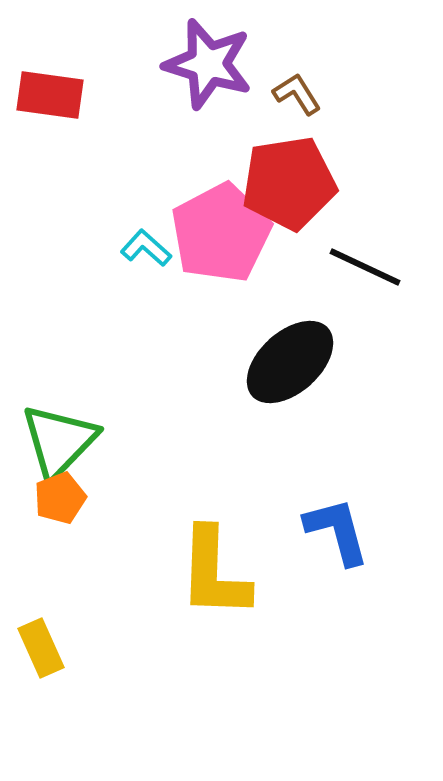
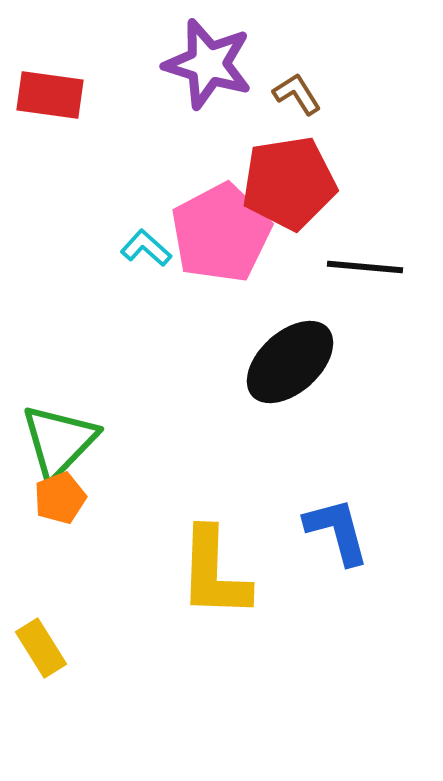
black line: rotated 20 degrees counterclockwise
yellow rectangle: rotated 8 degrees counterclockwise
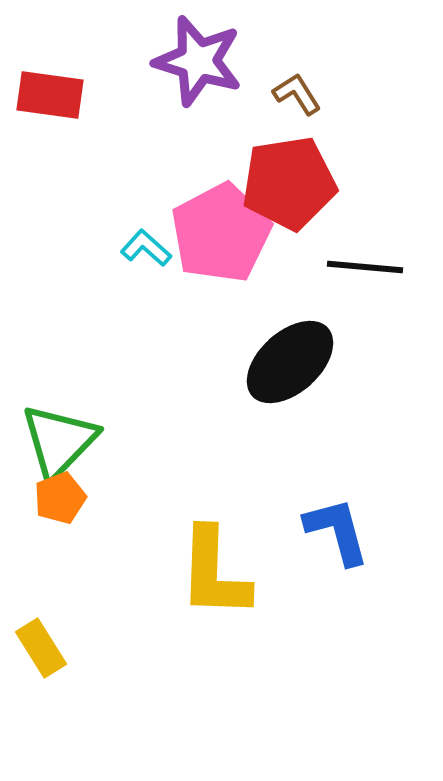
purple star: moved 10 px left, 3 px up
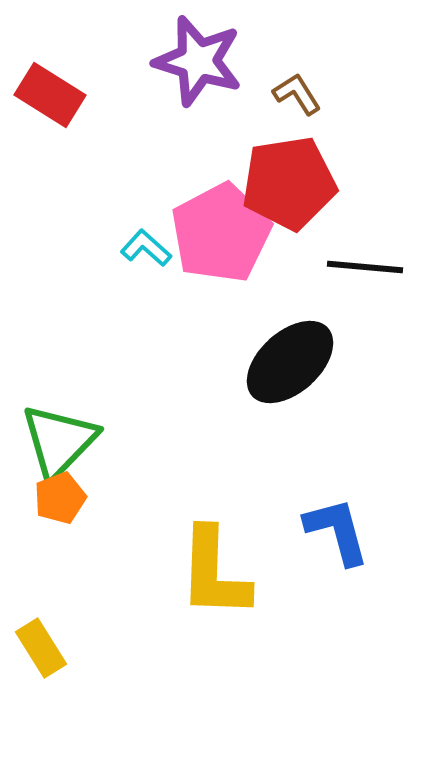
red rectangle: rotated 24 degrees clockwise
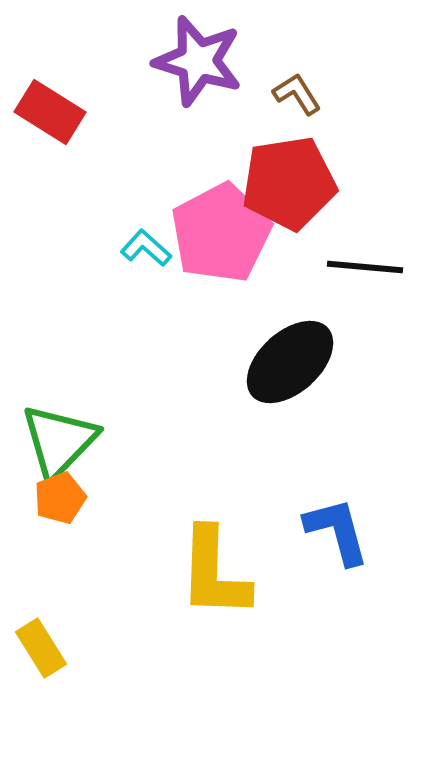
red rectangle: moved 17 px down
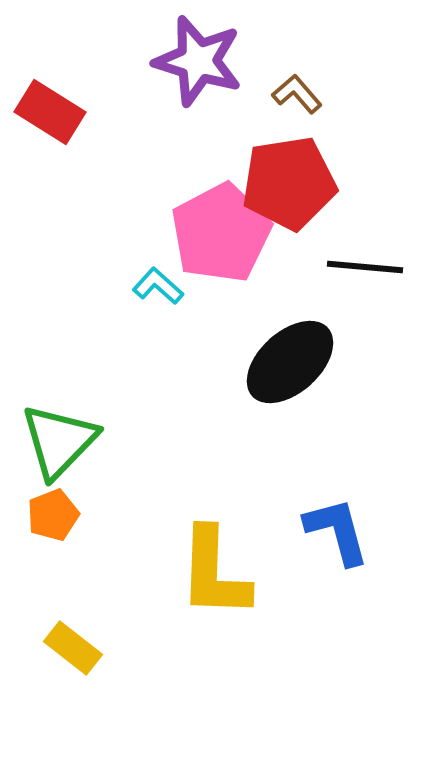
brown L-shape: rotated 9 degrees counterclockwise
cyan L-shape: moved 12 px right, 38 px down
orange pentagon: moved 7 px left, 17 px down
yellow rectangle: moved 32 px right; rotated 20 degrees counterclockwise
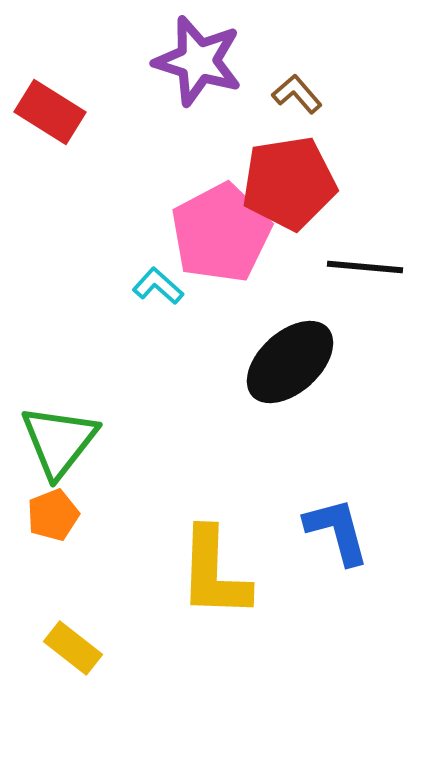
green triangle: rotated 6 degrees counterclockwise
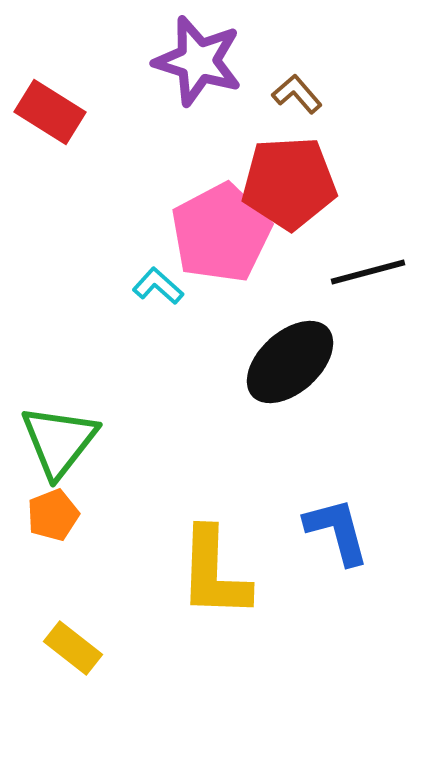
red pentagon: rotated 6 degrees clockwise
black line: moved 3 px right, 5 px down; rotated 20 degrees counterclockwise
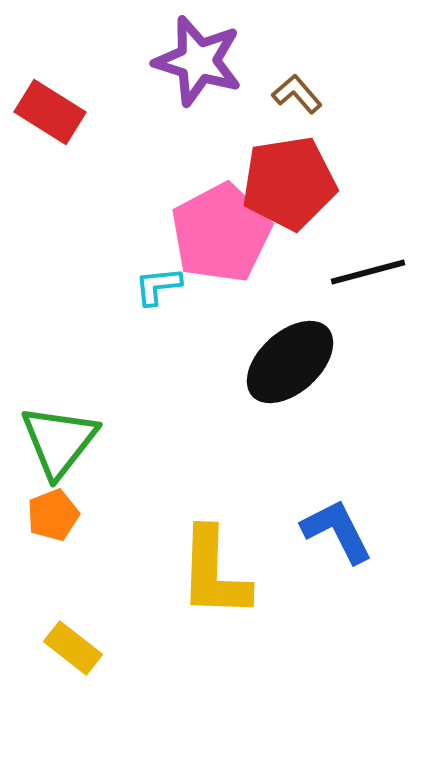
red pentagon: rotated 6 degrees counterclockwise
cyan L-shape: rotated 48 degrees counterclockwise
blue L-shape: rotated 12 degrees counterclockwise
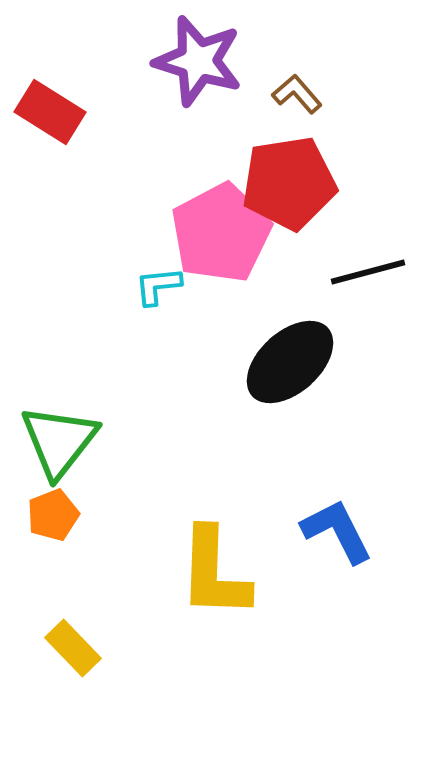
yellow rectangle: rotated 8 degrees clockwise
